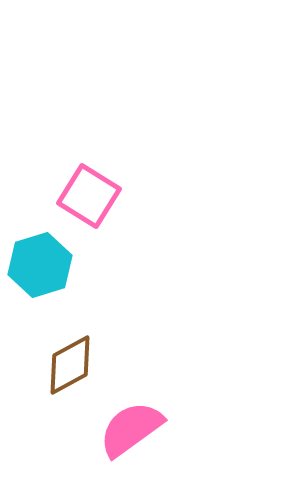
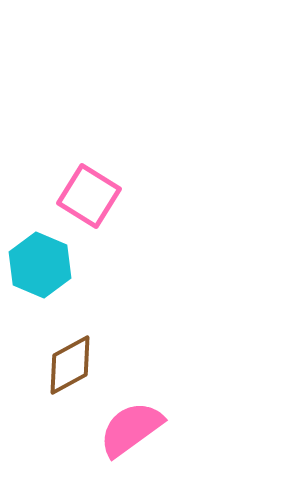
cyan hexagon: rotated 20 degrees counterclockwise
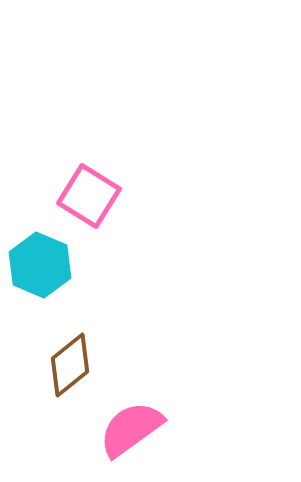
brown diamond: rotated 10 degrees counterclockwise
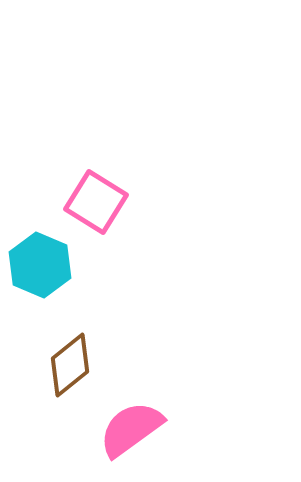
pink square: moved 7 px right, 6 px down
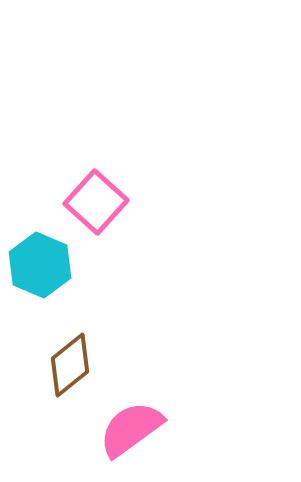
pink square: rotated 10 degrees clockwise
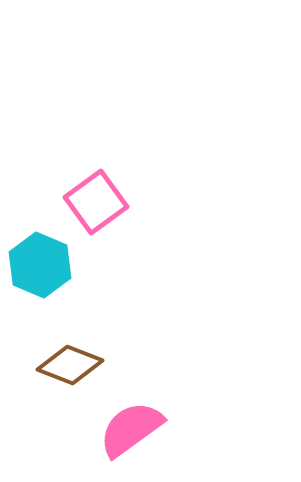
pink square: rotated 12 degrees clockwise
brown diamond: rotated 60 degrees clockwise
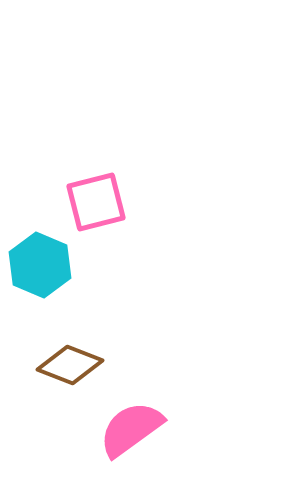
pink square: rotated 22 degrees clockwise
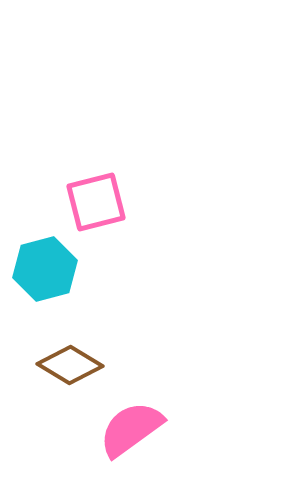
cyan hexagon: moved 5 px right, 4 px down; rotated 22 degrees clockwise
brown diamond: rotated 10 degrees clockwise
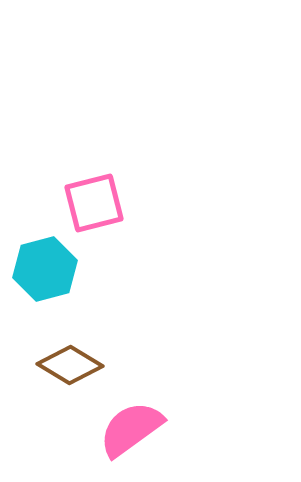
pink square: moved 2 px left, 1 px down
